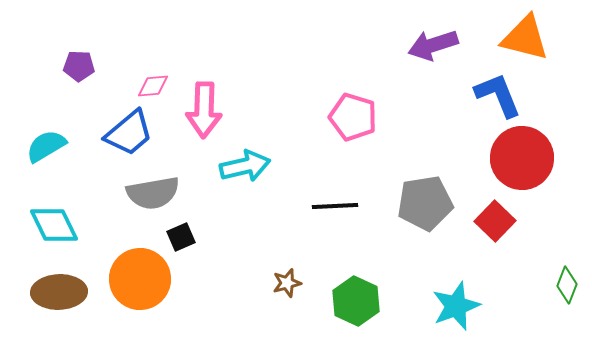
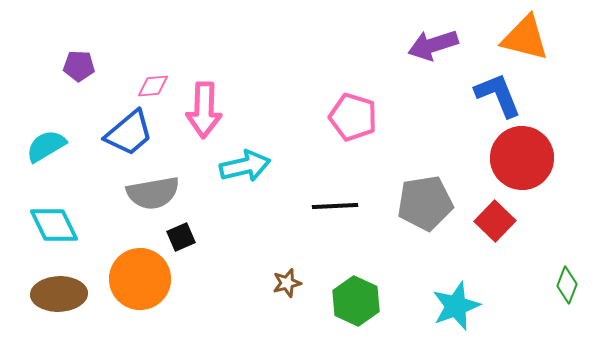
brown ellipse: moved 2 px down
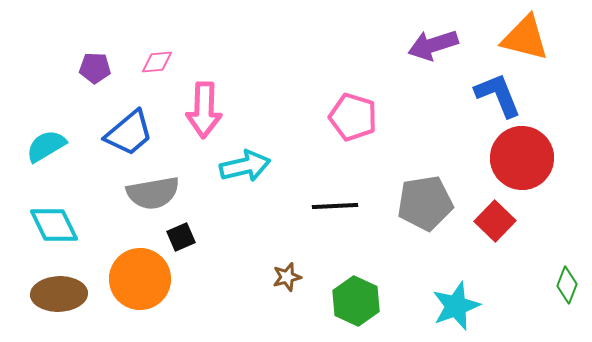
purple pentagon: moved 16 px right, 2 px down
pink diamond: moved 4 px right, 24 px up
brown star: moved 6 px up
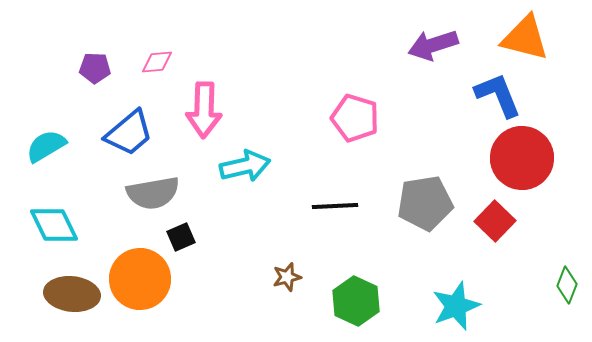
pink pentagon: moved 2 px right, 1 px down
brown ellipse: moved 13 px right; rotated 8 degrees clockwise
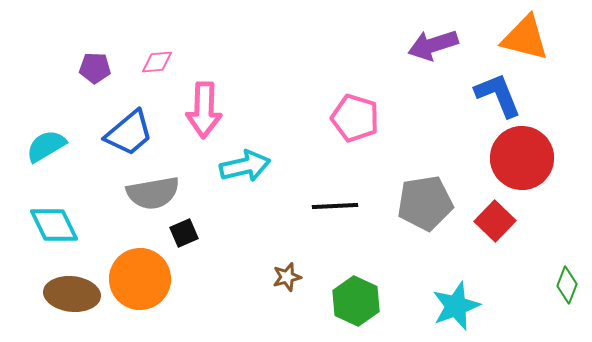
black square: moved 3 px right, 4 px up
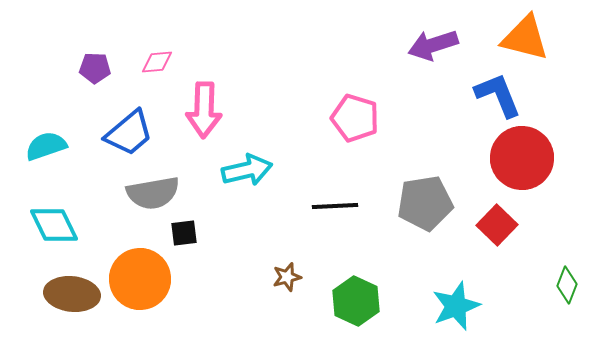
cyan semicircle: rotated 12 degrees clockwise
cyan arrow: moved 2 px right, 4 px down
red square: moved 2 px right, 4 px down
black square: rotated 16 degrees clockwise
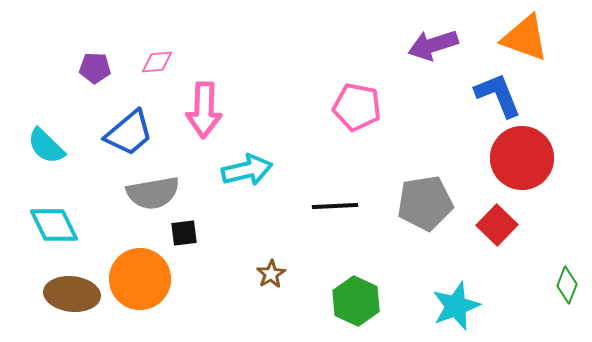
orange triangle: rotated 6 degrees clockwise
pink pentagon: moved 2 px right, 11 px up; rotated 6 degrees counterclockwise
cyan semicircle: rotated 117 degrees counterclockwise
brown star: moved 16 px left, 3 px up; rotated 16 degrees counterclockwise
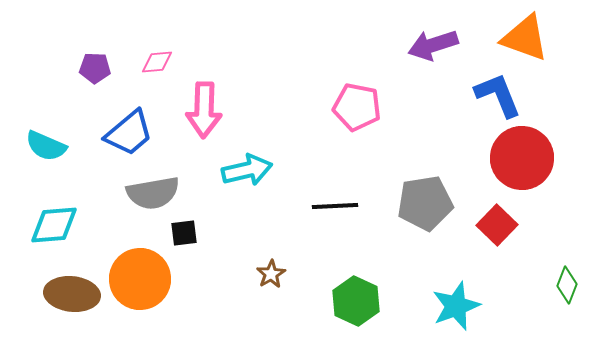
cyan semicircle: rotated 21 degrees counterclockwise
cyan diamond: rotated 69 degrees counterclockwise
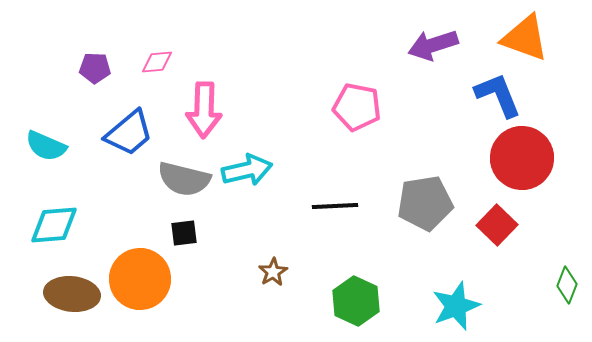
gray semicircle: moved 31 px right, 14 px up; rotated 24 degrees clockwise
brown star: moved 2 px right, 2 px up
